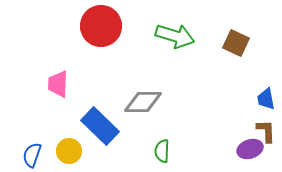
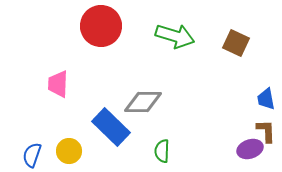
blue rectangle: moved 11 px right, 1 px down
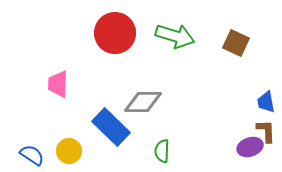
red circle: moved 14 px right, 7 px down
blue trapezoid: moved 3 px down
purple ellipse: moved 2 px up
blue semicircle: rotated 105 degrees clockwise
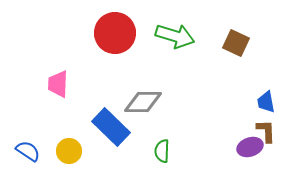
blue semicircle: moved 4 px left, 4 px up
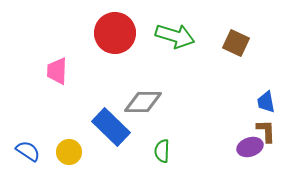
pink trapezoid: moved 1 px left, 13 px up
yellow circle: moved 1 px down
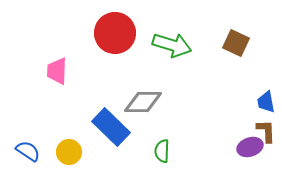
green arrow: moved 3 px left, 9 px down
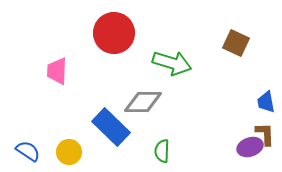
red circle: moved 1 px left
green arrow: moved 18 px down
brown L-shape: moved 1 px left, 3 px down
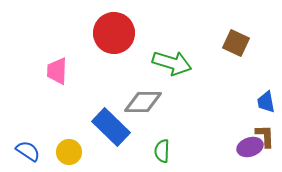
brown L-shape: moved 2 px down
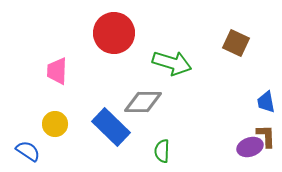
brown L-shape: moved 1 px right
yellow circle: moved 14 px left, 28 px up
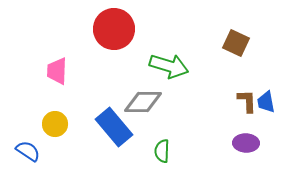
red circle: moved 4 px up
green arrow: moved 3 px left, 3 px down
blue rectangle: moved 3 px right; rotated 6 degrees clockwise
brown L-shape: moved 19 px left, 35 px up
purple ellipse: moved 4 px left, 4 px up; rotated 20 degrees clockwise
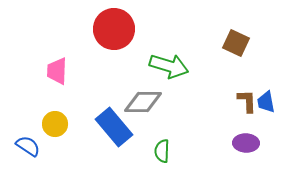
blue semicircle: moved 5 px up
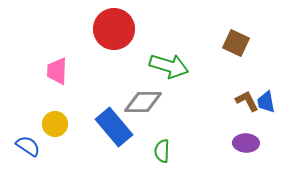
brown L-shape: rotated 25 degrees counterclockwise
